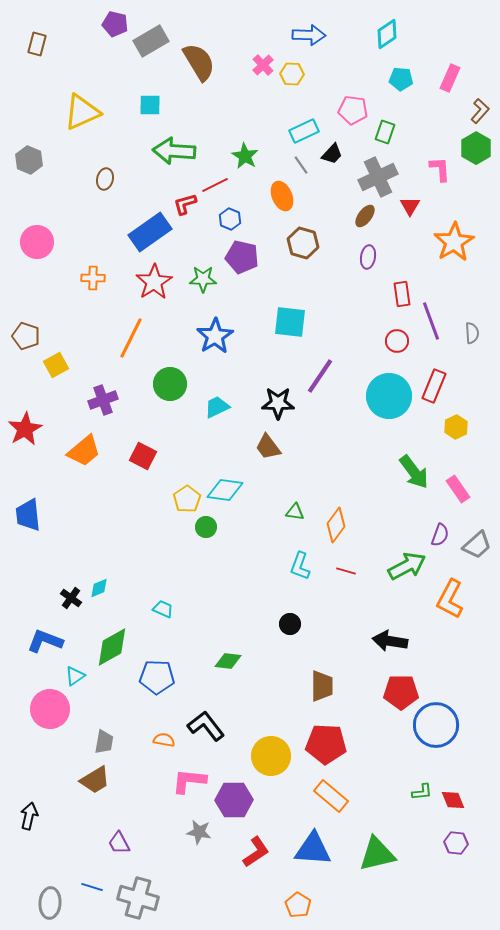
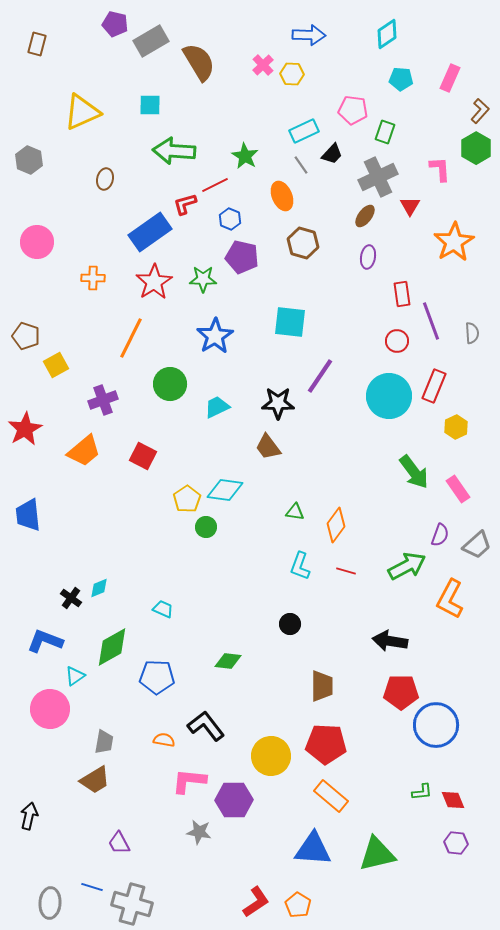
red L-shape at (256, 852): moved 50 px down
gray cross at (138, 898): moved 6 px left, 6 px down
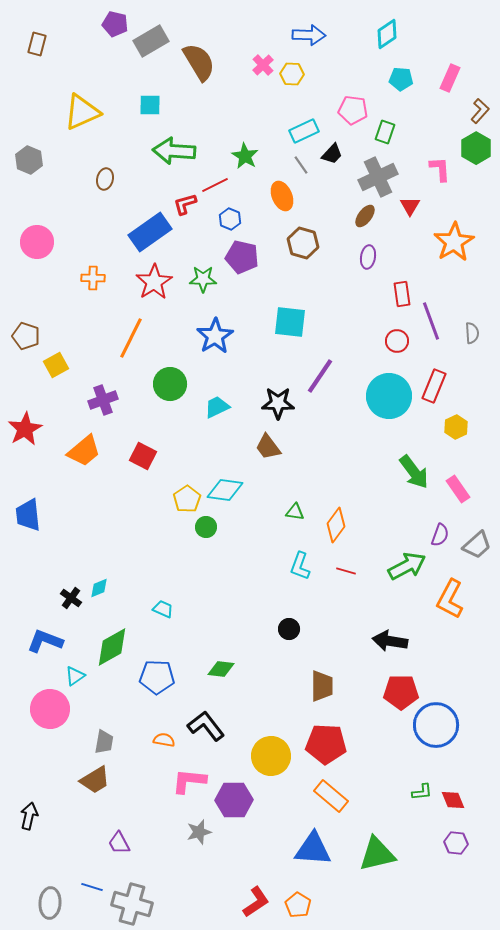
black circle at (290, 624): moved 1 px left, 5 px down
green diamond at (228, 661): moved 7 px left, 8 px down
gray star at (199, 832): rotated 25 degrees counterclockwise
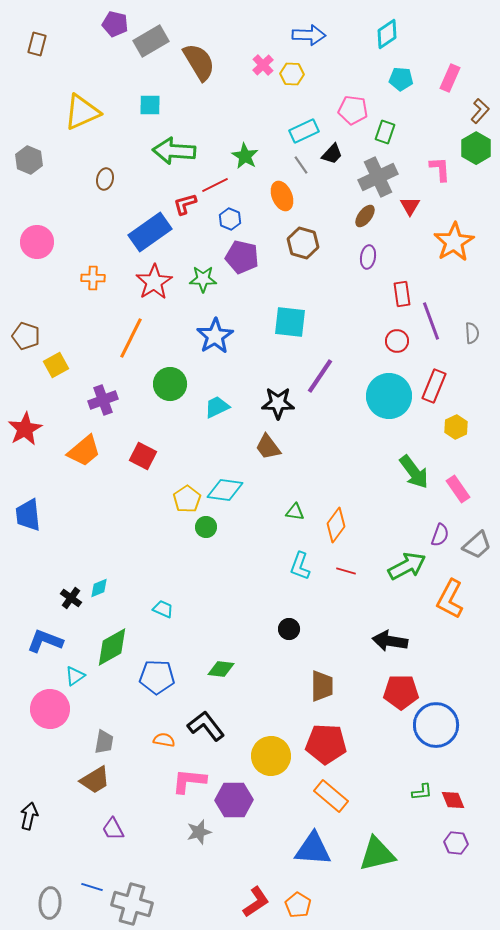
purple trapezoid at (119, 843): moved 6 px left, 14 px up
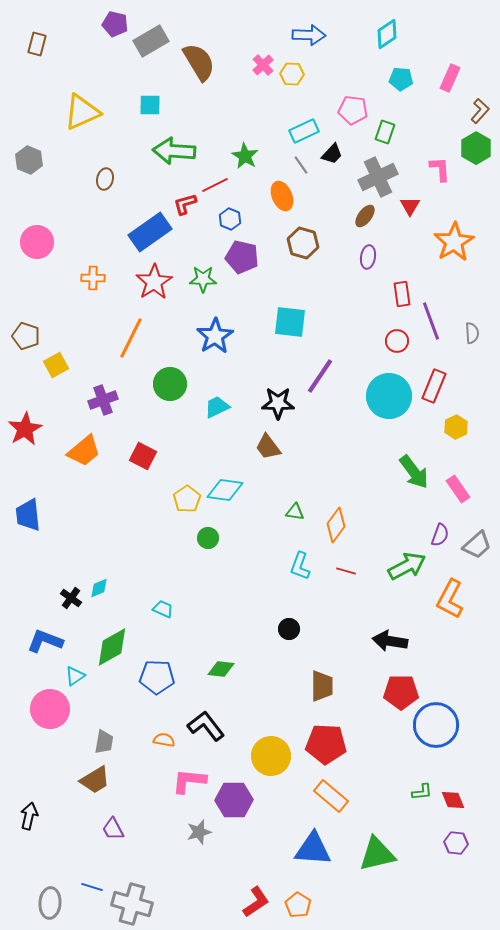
green circle at (206, 527): moved 2 px right, 11 px down
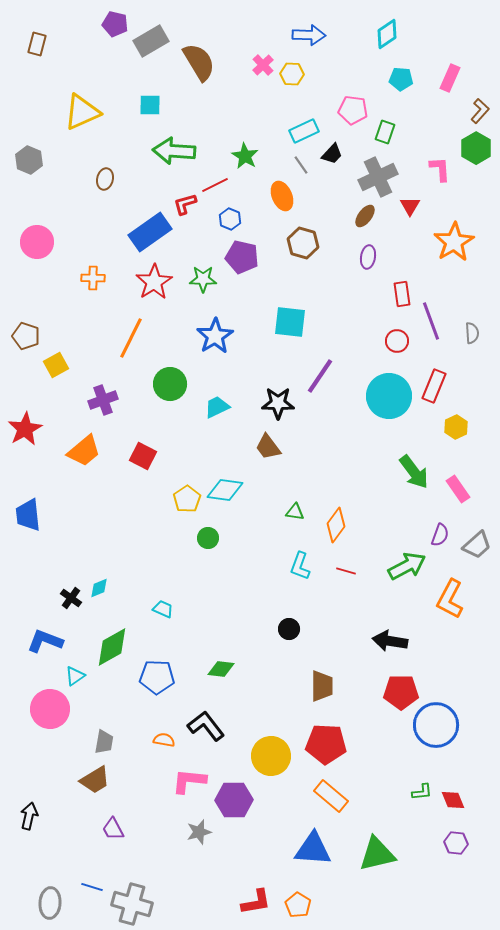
red L-shape at (256, 902): rotated 24 degrees clockwise
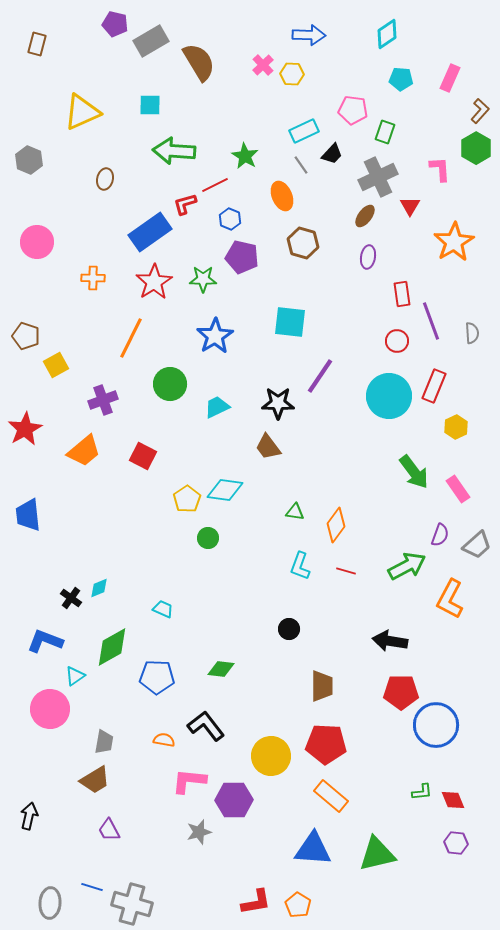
purple trapezoid at (113, 829): moved 4 px left, 1 px down
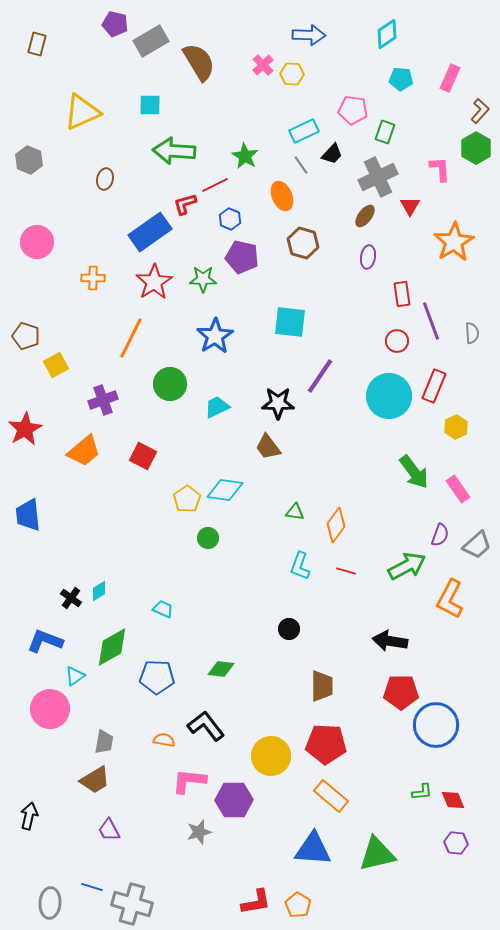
cyan diamond at (99, 588): moved 3 px down; rotated 10 degrees counterclockwise
